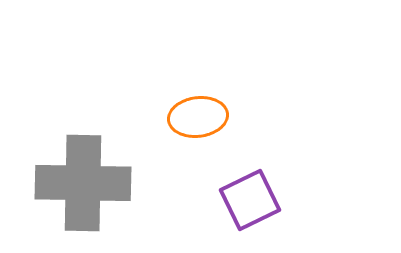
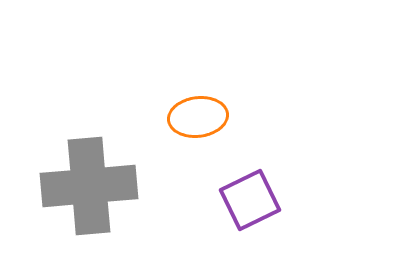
gray cross: moved 6 px right, 3 px down; rotated 6 degrees counterclockwise
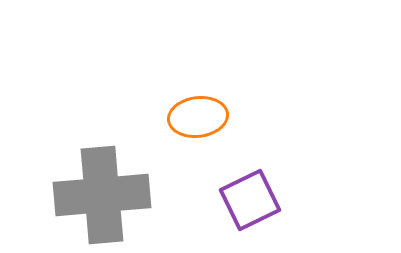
gray cross: moved 13 px right, 9 px down
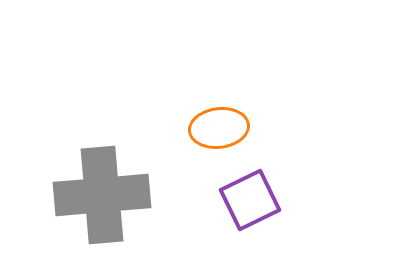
orange ellipse: moved 21 px right, 11 px down
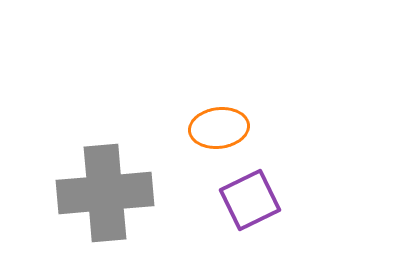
gray cross: moved 3 px right, 2 px up
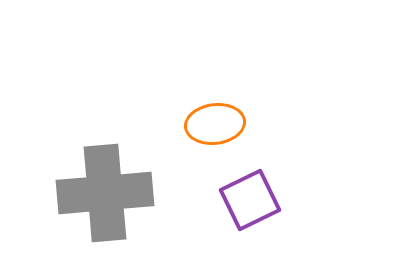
orange ellipse: moved 4 px left, 4 px up
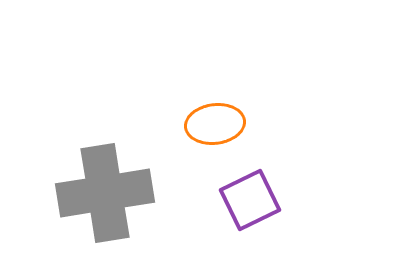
gray cross: rotated 4 degrees counterclockwise
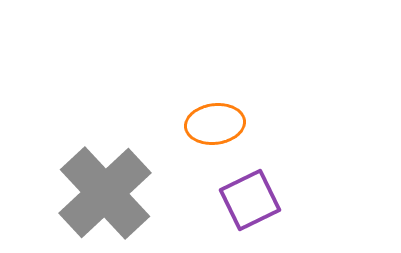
gray cross: rotated 34 degrees counterclockwise
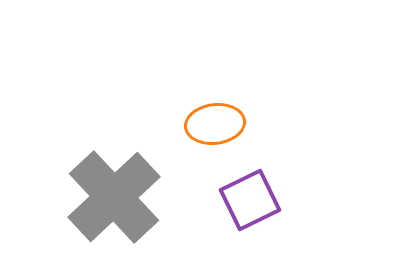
gray cross: moved 9 px right, 4 px down
